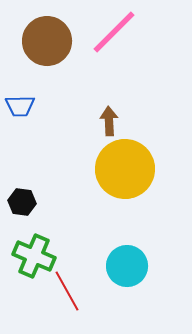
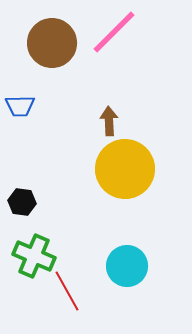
brown circle: moved 5 px right, 2 px down
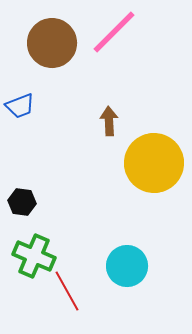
blue trapezoid: rotated 20 degrees counterclockwise
yellow circle: moved 29 px right, 6 px up
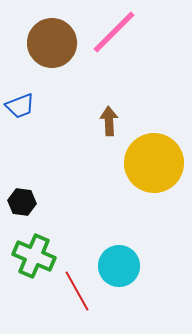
cyan circle: moved 8 px left
red line: moved 10 px right
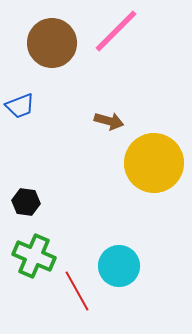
pink line: moved 2 px right, 1 px up
brown arrow: rotated 108 degrees clockwise
black hexagon: moved 4 px right
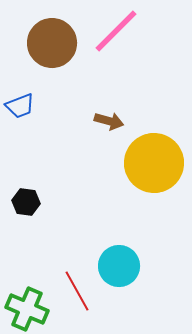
green cross: moved 7 px left, 53 px down
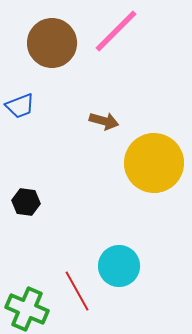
brown arrow: moved 5 px left
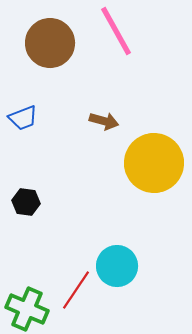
pink line: rotated 74 degrees counterclockwise
brown circle: moved 2 px left
blue trapezoid: moved 3 px right, 12 px down
cyan circle: moved 2 px left
red line: moved 1 px left, 1 px up; rotated 63 degrees clockwise
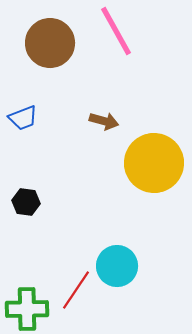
green cross: rotated 24 degrees counterclockwise
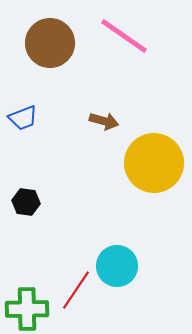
pink line: moved 8 px right, 5 px down; rotated 26 degrees counterclockwise
